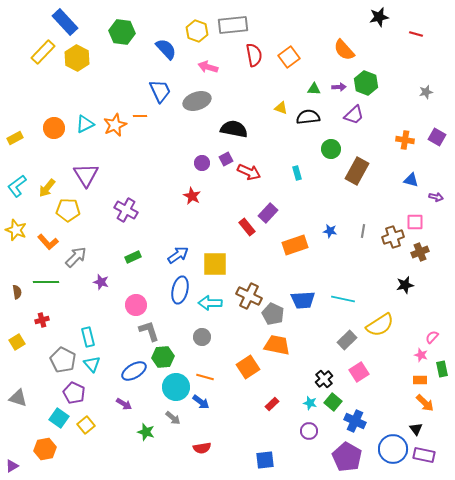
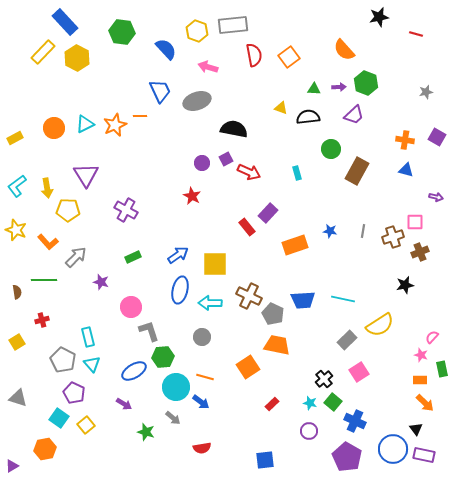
blue triangle at (411, 180): moved 5 px left, 10 px up
yellow arrow at (47, 188): rotated 48 degrees counterclockwise
green line at (46, 282): moved 2 px left, 2 px up
pink circle at (136, 305): moved 5 px left, 2 px down
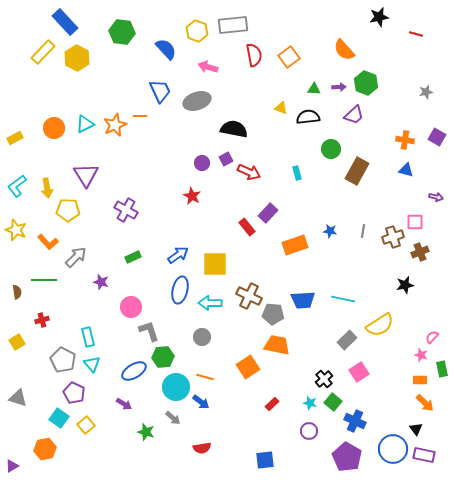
gray pentagon at (273, 314): rotated 20 degrees counterclockwise
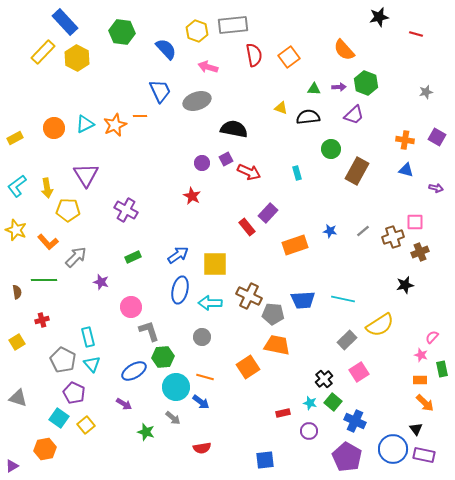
purple arrow at (436, 197): moved 9 px up
gray line at (363, 231): rotated 40 degrees clockwise
red rectangle at (272, 404): moved 11 px right, 9 px down; rotated 32 degrees clockwise
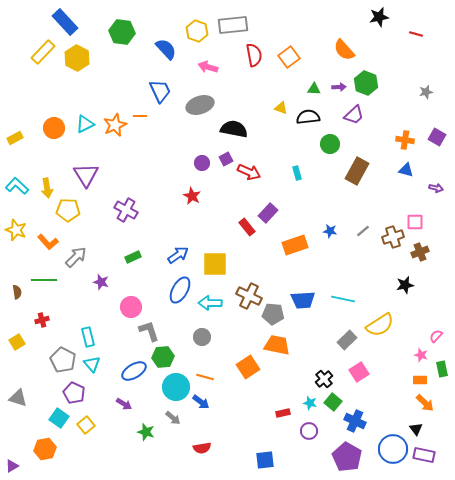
gray ellipse at (197, 101): moved 3 px right, 4 px down
green circle at (331, 149): moved 1 px left, 5 px up
cyan L-shape at (17, 186): rotated 80 degrees clockwise
blue ellipse at (180, 290): rotated 16 degrees clockwise
pink semicircle at (432, 337): moved 4 px right, 1 px up
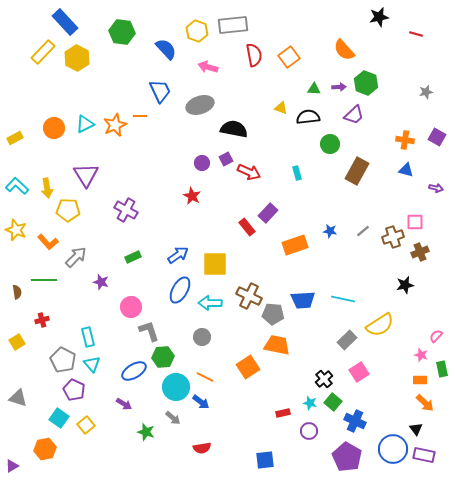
orange line at (205, 377): rotated 12 degrees clockwise
purple pentagon at (74, 393): moved 3 px up
